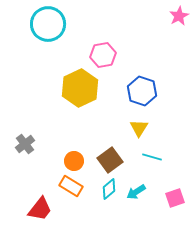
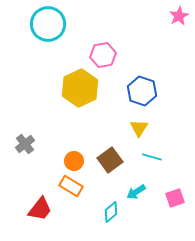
cyan diamond: moved 2 px right, 23 px down
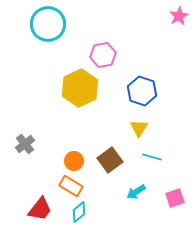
cyan diamond: moved 32 px left
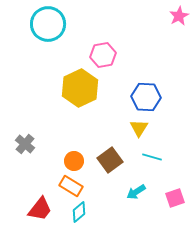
blue hexagon: moved 4 px right, 6 px down; rotated 16 degrees counterclockwise
gray cross: rotated 12 degrees counterclockwise
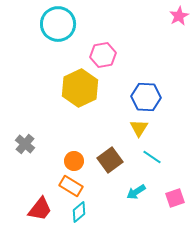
cyan circle: moved 10 px right
cyan line: rotated 18 degrees clockwise
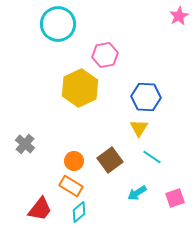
pink hexagon: moved 2 px right
cyan arrow: moved 1 px right, 1 px down
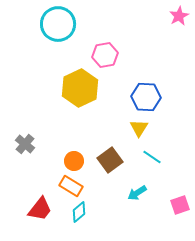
pink square: moved 5 px right, 7 px down
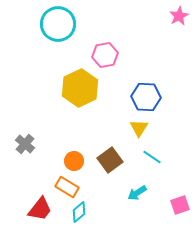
orange rectangle: moved 4 px left, 1 px down
